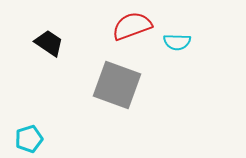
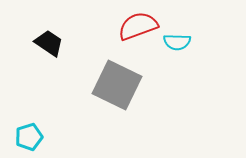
red semicircle: moved 6 px right
gray square: rotated 6 degrees clockwise
cyan pentagon: moved 2 px up
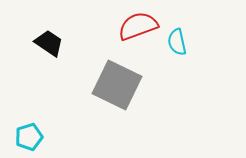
cyan semicircle: rotated 76 degrees clockwise
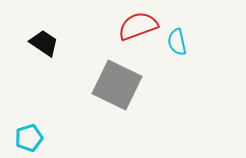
black trapezoid: moved 5 px left
cyan pentagon: moved 1 px down
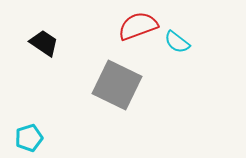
cyan semicircle: rotated 40 degrees counterclockwise
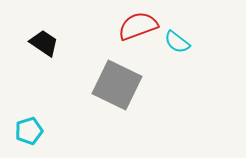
cyan pentagon: moved 7 px up
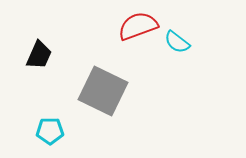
black trapezoid: moved 5 px left, 12 px down; rotated 80 degrees clockwise
gray square: moved 14 px left, 6 px down
cyan pentagon: moved 21 px right; rotated 16 degrees clockwise
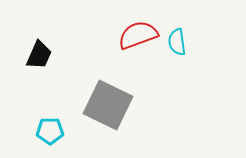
red semicircle: moved 9 px down
cyan semicircle: rotated 44 degrees clockwise
gray square: moved 5 px right, 14 px down
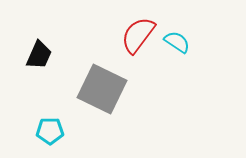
red semicircle: rotated 33 degrees counterclockwise
cyan semicircle: rotated 132 degrees clockwise
gray square: moved 6 px left, 16 px up
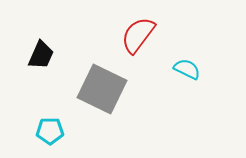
cyan semicircle: moved 10 px right, 27 px down; rotated 8 degrees counterclockwise
black trapezoid: moved 2 px right
